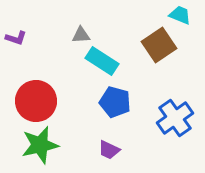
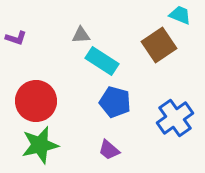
purple trapezoid: rotated 15 degrees clockwise
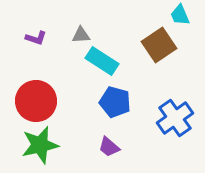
cyan trapezoid: rotated 135 degrees counterclockwise
purple L-shape: moved 20 px right
purple trapezoid: moved 3 px up
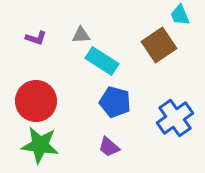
green star: rotated 21 degrees clockwise
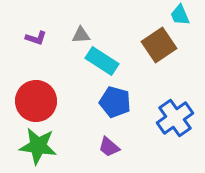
green star: moved 2 px left, 1 px down
